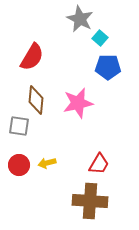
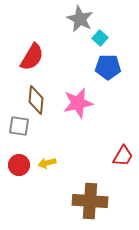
red trapezoid: moved 24 px right, 8 px up
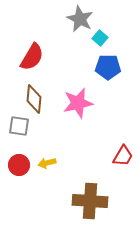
brown diamond: moved 2 px left, 1 px up
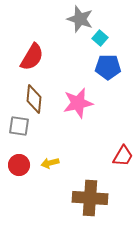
gray star: rotated 8 degrees counterclockwise
yellow arrow: moved 3 px right
brown cross: moved 3 px up
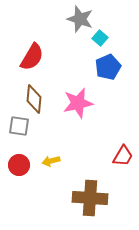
blue pentagon: rotated 25 degrees counterclockwise
yellow arrow: moved 1 px right, 2 px up
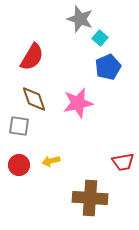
brown diamond: rotated 24 degrees counterclockwise
red trapezoid: moved 6 px down; rotated 50 degrees clockwise
